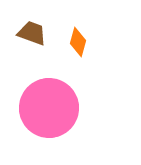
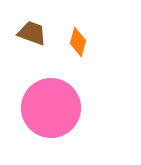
pink circle: moved 2 px right
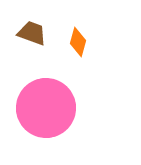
pink circle: moved 5 px left
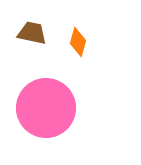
brown trapezoid: rotated 8 degrees counterclockwise
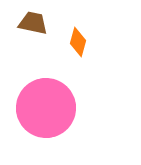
brown trapezoid: moved 1 px right, 10 px up
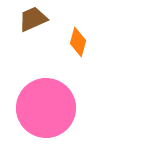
brown trapezoid: moved 4 px up; rotated 36 degrees counterclockwise
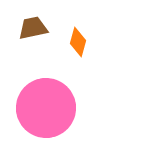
brown trapezoid: moved 9 px down; rotated 12 degrees clockwise
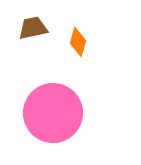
pink circle: moved 7 px right, 5 px down
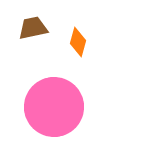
pink circle: moved 1 px right, 6 px up
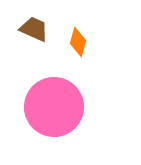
brown trapezoid: moved 1 px right, 1 px down; rotated 36 degrees clockwise
